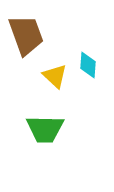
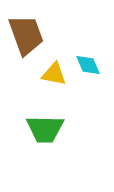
cyan diamond: rotated 28 degrees counterclockwise
yellow triangle: moved 1 px left, 2 px up; rotated 32 degrees counterclockwise
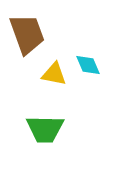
brown trapezoid: moved 1 px right, 1 px up
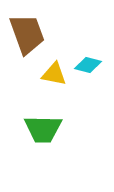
cyan diamond: rotated 52 degrees counterclockwise
green trapezoid: moved 2 px left
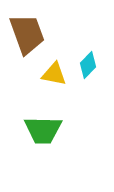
cyan diamond: rotated 60 degrees counterclockwise
green trapezoid: moved 1 px down
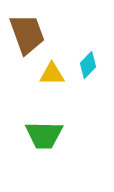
yellow triangle: moved 2 px left; rotated 12 degrees counterclockwise
green trapezoid: moved 1 px right, 5 px down
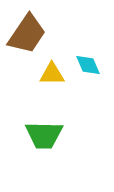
brown trapezoid: rotated 54 degrees clockwise
cyan diamond: rotated 68 degrees counterclockwise
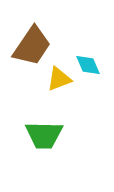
brown trapezoid: moved 5 px right, 12 px down
yellow triangle: moved 7 px right, 5 px down; rotated 20 degrees counterclockwise
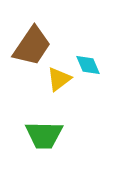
yellow triangle: rotated 16 degrees counterclockwise
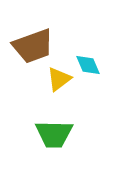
brown trapezoid: moved 1 px right; rotated 36 degrees clockwise
green trapezoid: moved 10 px right, 1 px up
